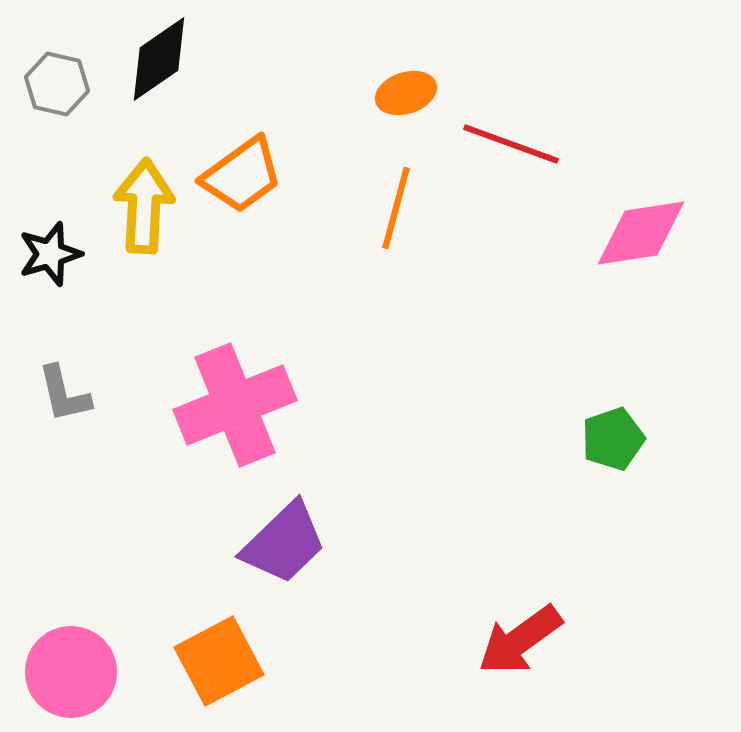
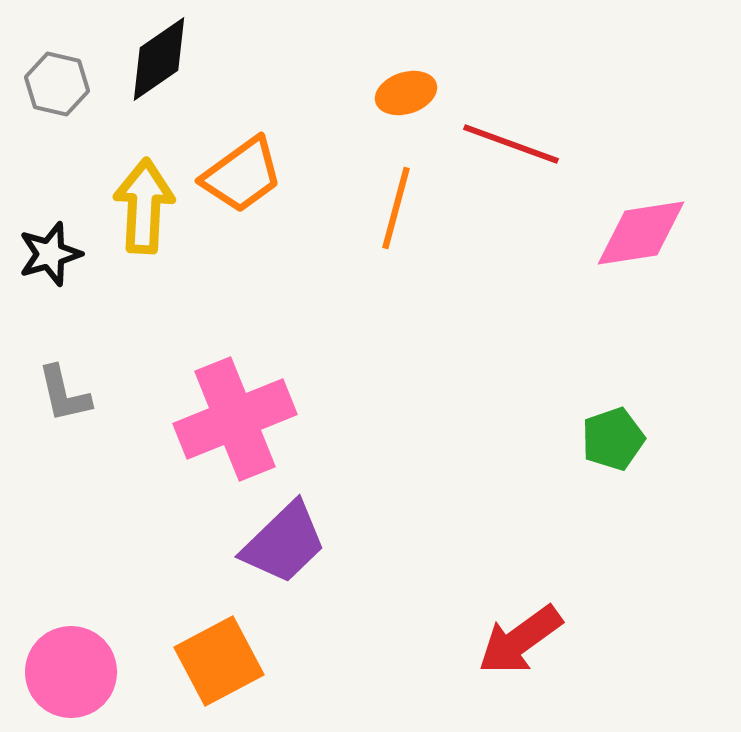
pink cross: moved 14 px down
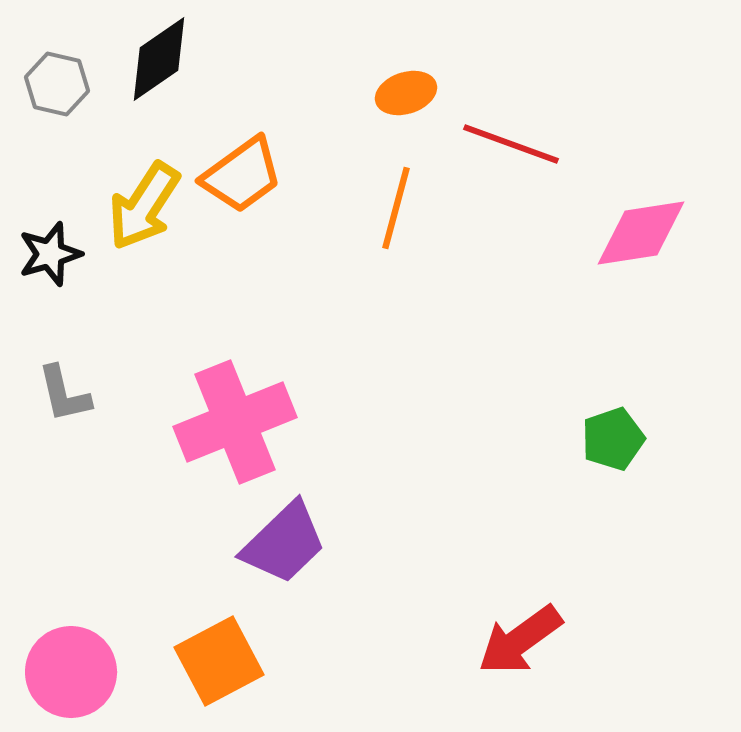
yellow arrow: rotated 150 degrees counterclockwise
pink cross: moved 3 px down
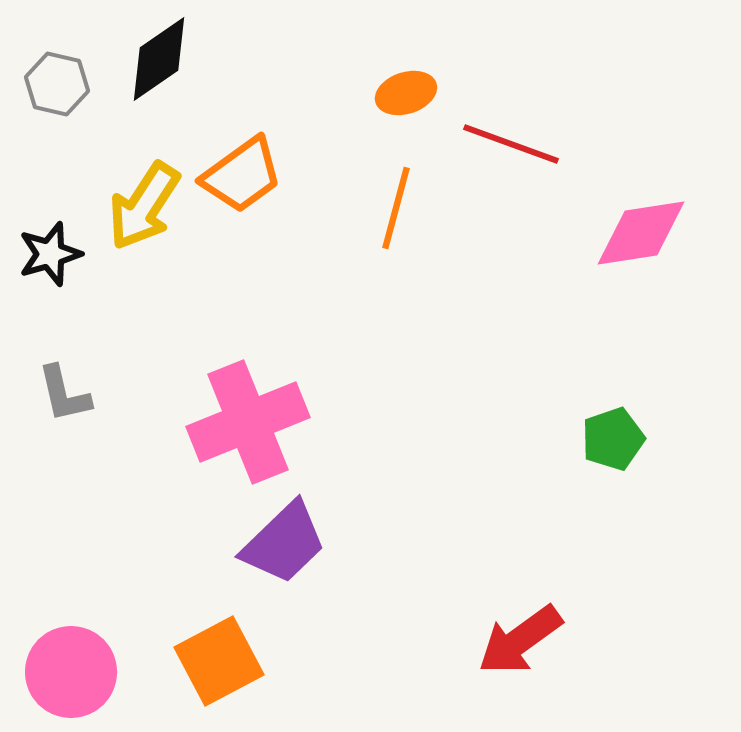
pink cross: moved 13 px right
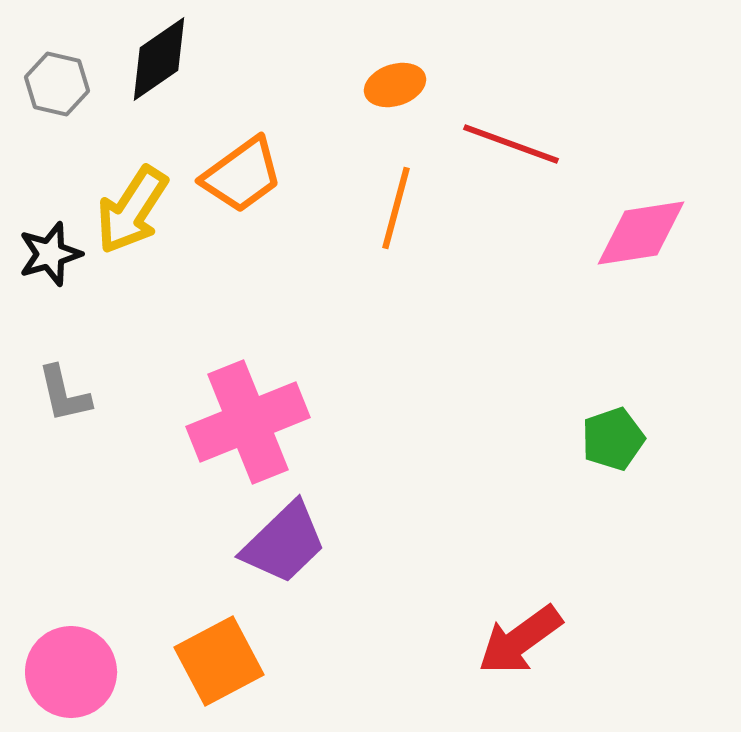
orange ellipse: moved 11 px left, 8 px up
yellow arrow: moved 12 px left, 4 px down
